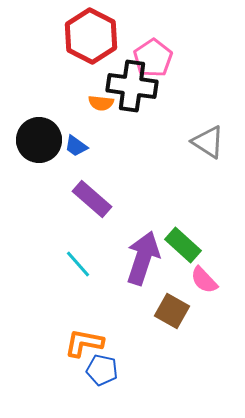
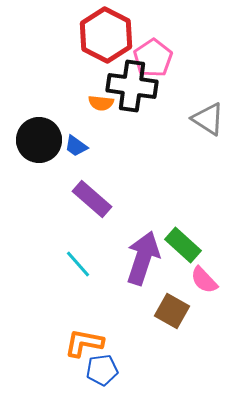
red hexagon: moved 15 px right, 1 px up
gray triangle: moved 23 px up
blue pentagon: rotated 20 degrees counterclockwise
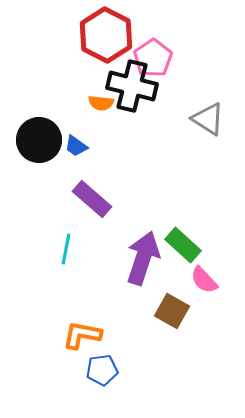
black cross: rotated 6 degrees clockwise
cyan line: moved 12 px left, 15 px up; rotated 52 degrees clockwise
orange L-shape: moved 2 px left, 8 px up
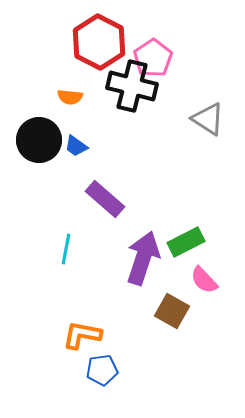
red hexagon: moved 7 px left, 7 px down
orange semicircle: moved 31 px left, 6 px up
purple rectangle: moved 13 px right
green rectangle: moved 3 px right, 3 px up; rotated 69 degrees counterclockwise
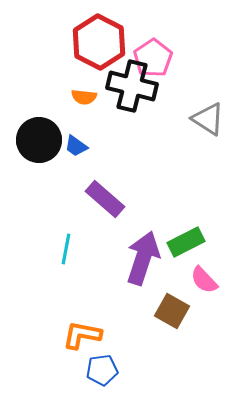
orange semicircle: moved 14 px right
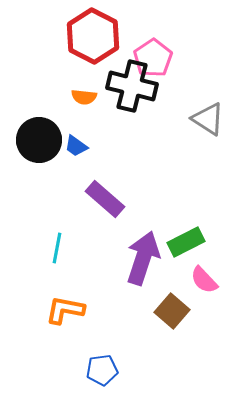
red hexagon: moved 6 px left, 6 px up
cyan line: moved 9 px left, 1 px up
brown square: rotated 12 degrees clockwise
orange L-shape: moved 17 px left, 25 px up
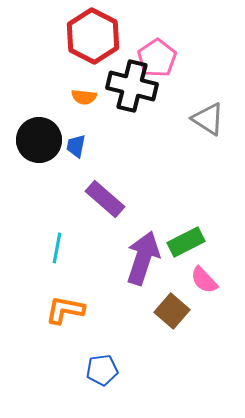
pink pentagon: moved 4 px right
blue trapezoid: rotated 65 degrees clockwise
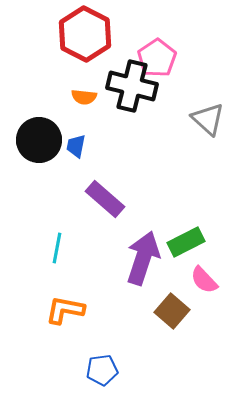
red hexagon: moved 8 px left, 2 px up
gray triangle: rotated 9 degrees clockwise
